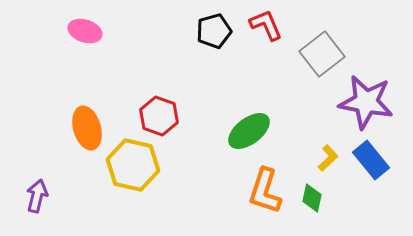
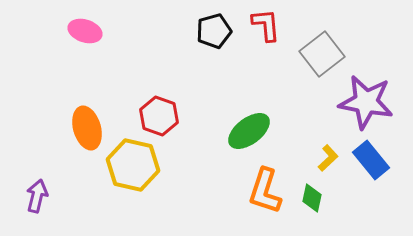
red L-shape: rotated 18 degrees clockwise
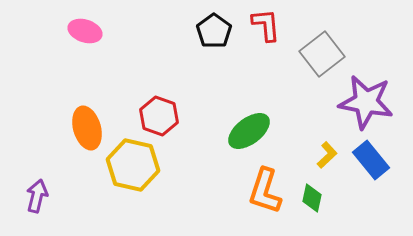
black pentagon: rotated 20 degrees counterclockwise
yellow L-shape: moved 1 px left, 3 px up
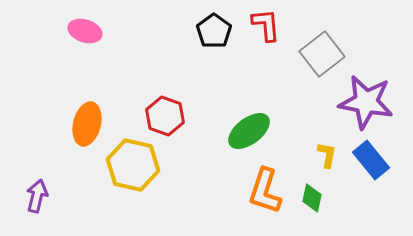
red hexagon: moved 6 px right
orange ellipse: moved 4 px up; rotated 30 degrees clockwise
yellow L-shape: rotated 36 degrees counterclockwise
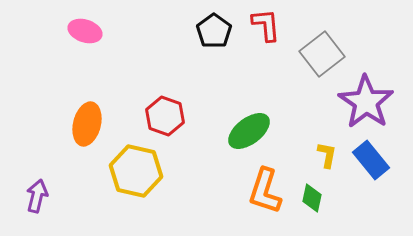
purple star: rotated 24 degrees clockwise
yellow hexagon: moved 3 px right, 6 px down
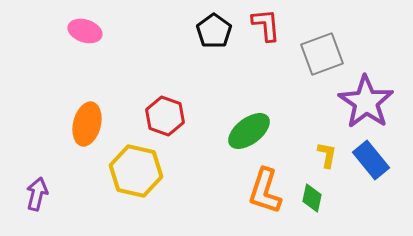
gray square: rotated 18 degrees clockwise
purple arrow: moved 2 px up
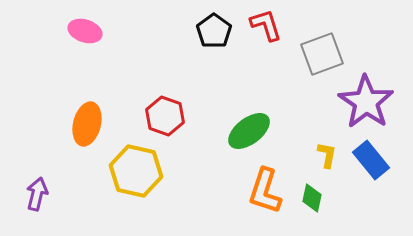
red L-shape: rotated 12 degrees counterclockwise
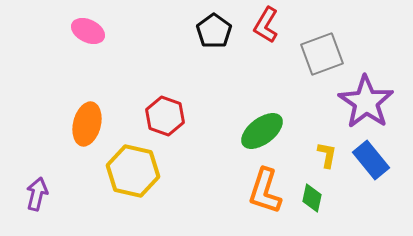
red L-shape: rotated 132 degrees counterclockwise
pink ellipse: moved 3 px right; rotated 8 degrees clockwise
green ellipse: moved 13 px right
yellow hexagon: moved 3 px left
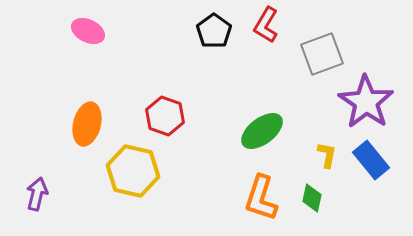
orange L-shape: moved 4 px left, 7 px down
